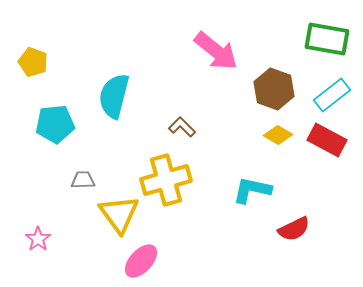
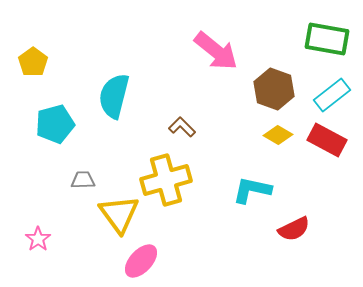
yellow pentagon: rotated 16 degrees clockwise
cyan pentagon: rotated 9 degrees counterclockwise
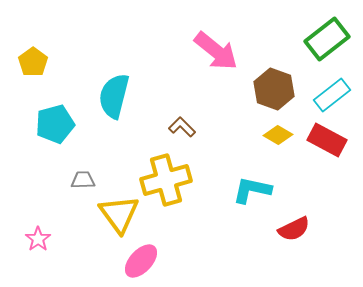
green rectangle: rotated 48 degrees counterclockwise
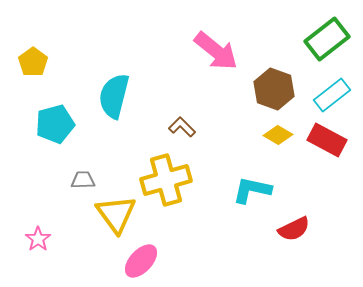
yellow triangle: moved 3 px left
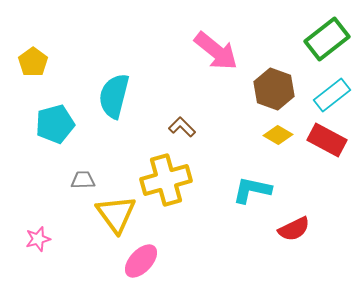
pink star: rotated 20 degrees clockwise
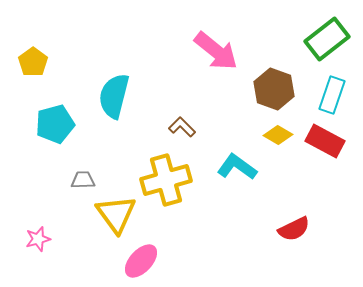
cyan rectangle: rotated 33 degrees counterclockwise
red rectangle: moved 2 px left, 1 px down
cyan L-shape: moved 15 px left, 23 px up; rotated 24 degrees clockwise
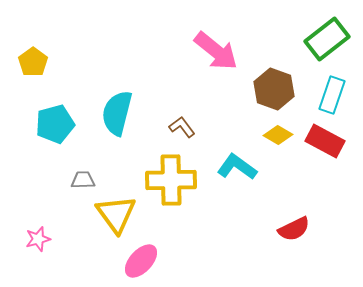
cyan semicircle: moved 3 px right, 17 px down
brown L-shape: rotated 8 degrees clockwise
yellow cross: moved 5 px right; rotated 15 degrees clockwise
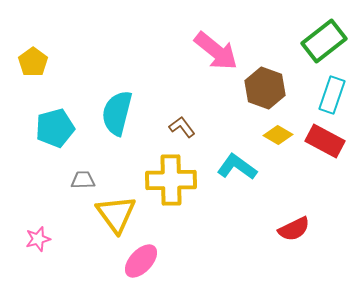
green rectangle: moved 3 px left, 2 px down
brown hexagon: moved 9 px left, 1 px up
cyan pentagon: moved 4 px down
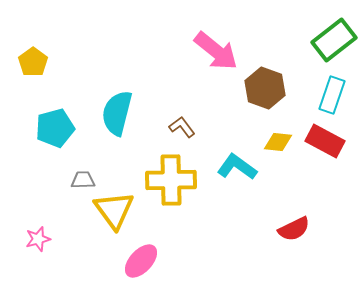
green rectangle: moved 10 px right, 1 px up
yellow diamond: moved 7 px down; rotated 24 degrees counterclockwise
yellow triangle: moved 2 px left, 4 px up
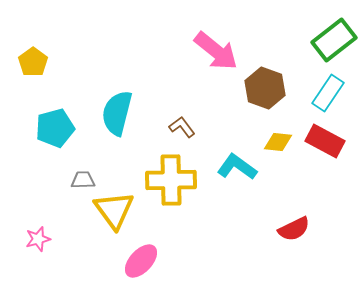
cyan rectangle: moved 4 px left, 2 px up; rotated 15 degrees clockwise
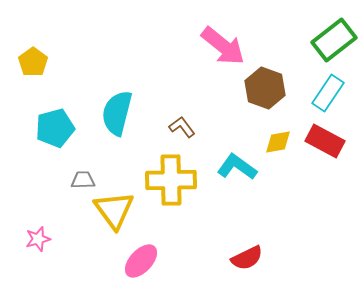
pink arrow: moved 7 px right, 5 px up
yellow diamond: rotated 16 degrees counterclockwise
red semicircle: moved 47 px left, 29 px down
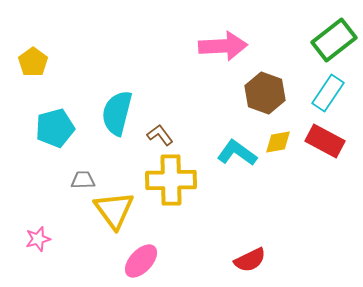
pink arrow: rotated 42 degrees counterclockwise
brown hexagon: moved 5 px down
brown L-shape: moved 22 px left, 8 px down
cyan L-shape: moved 14 px up
red semicircle: moved 3 px right, 2 px down
